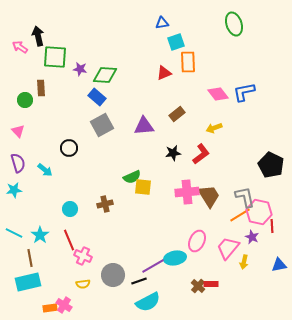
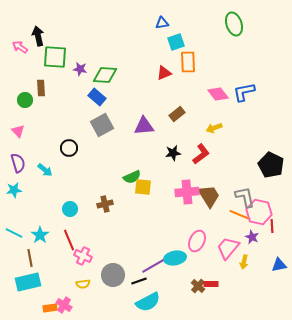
orange line at (240, 215): rotated 55 degrees clockwise
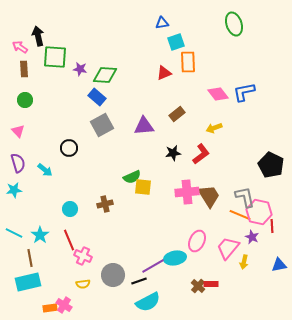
brown rectangle at (41, 88): moved 17 px left, 19 px up
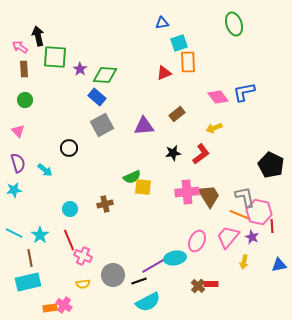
cyan square at (176, 42): moved 3 px right, 1 px down
purple star at (80, 69): rotated 24 degrees clockwise
pink diamond at (218, 94): moved 3 px down
pink trapezoid at (228, 248): moved 11 px up
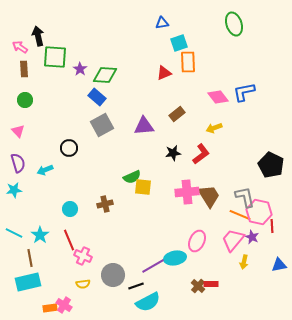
cyan arrow at (45, 170): rotated 119 degrees clockwise
pink trapezoid at (228, 237): moved 5 px right, 3 px down
black line at (139, 281): moved 3 px left, 5 px down
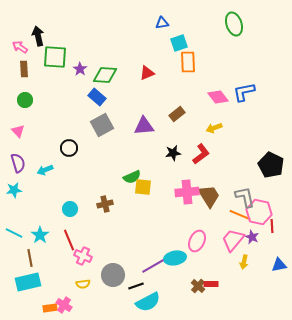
red triangle at (164, 73): moved 17 px left
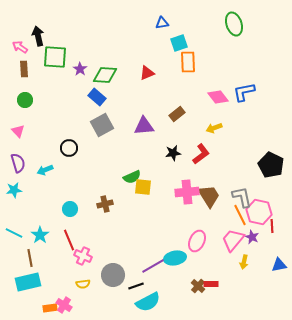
gray L-shape at (245, 197): moved 3 px left
orange line at (240, 215): rotated 40 degrees clockwise
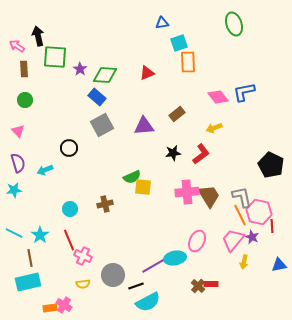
pink arrow at (20, 47): moved 3 px left, 1 px up
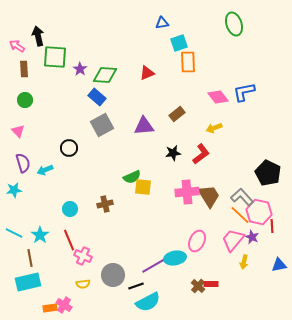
purple semicircle at (18, 163): moved 5 px right
black pentagon at (271, 165): moved 3 px left, 8 px down
gray L-shape at (242, 197): rotated 30 degrees counterclockwise
orange line at (240, 215): rotated 20 degrees counterclockwise
